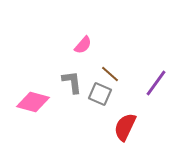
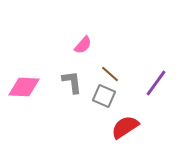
gray square: moved 4 px right, 2 px down
pink diamond: moved 9 px left, 15 px up; rotated 12 degrees counterclockwise
red semicircle: rotated 32 degrees clockwise
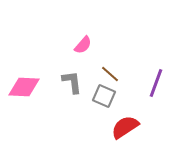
purple line: rotated 16 degrees counterclockwise
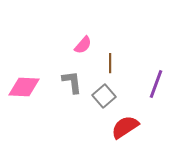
brown line: moved 11 px up; rotated 48 degrees clockwise
purple line: moved 1 px down
gray square: rotated 25 degrees clockwise
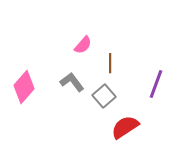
gray L-shape: rotated 30 degrees counterclockwise
pink diamond: rotated 52 degrees counterclockwise
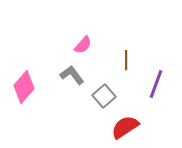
brown line: moved 16 px right, 3 px up
gray L-shape: moved 7 px up
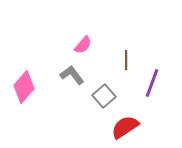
purple line: moved 4 px left, 1 px up
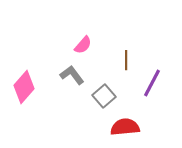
purple line: rotated 8 degrees clockwise
red semicircle: rotated 28 degrees clockwise
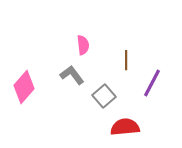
pink semicircle: rotated 48 degrees counterclockwise
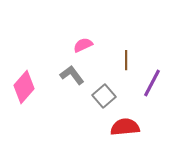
pink semicircle: rotated 108 degrees counterclockwise
